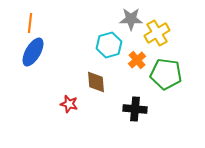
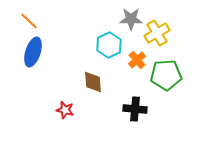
orange line: moved 1 px left, 2 px up; rotated 54 degrees counterclockwise
cyan hexagon: rotated 10 degrees counterclockwise
blue ellipse: rotated 12 degrees counterclockwise
green pentagon: moved 1 px down; rotated 12 degrees counterclockwise
brown diamond: moved 3 px left
red star: moved 4 px left, 6 px down
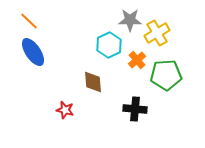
gray star: moved 1 px left, 1 px down
blue ellipse: rotated 52 degrees counterclockwise
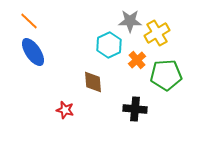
gray star: moved 1 px down
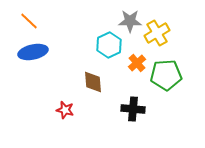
blue ellipse: rotated 68 degrees counterclockwise
orange cross: moved 3 px down
black cross: moved 2 px left
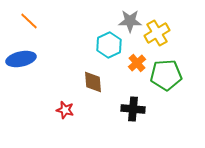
blue ellipse: moved 12 px left, 7 px down
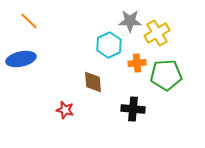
orange cross: rotated 36 degrees clockwise
